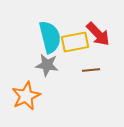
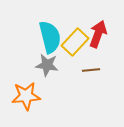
red arrow: rotated 116 degrees counterclockwise
yellow rectangle: rotated 36 degrees counterclockwise
orange star: rotated 20 degrees clockwise
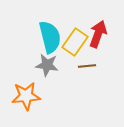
yellow rectangle: rotated 8 degrees counterclockwise
brown line: moved 4 px left, 4 px up
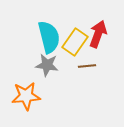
cyan semicircle: moved 1 px left
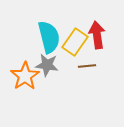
red arrow: moved 1 px left, 1 px down; rotated 28 degrees counterclockwise
orange star: moved 1 px left, 20 px up; rotated 28 degrees counterclockwise
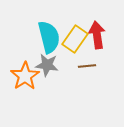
yellow rectangle: moved 3 px up
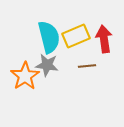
red arrow: moved 7 px right, 4 px down
yellow rectangle: moved 1 px right, 3 px up; rotated 32 degrees clockwise
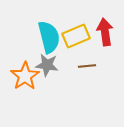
red arrow: moved 1 px right, 7 px up
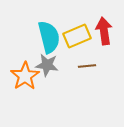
red arrow: moved 1 px left, 1 px up
yellow rectangle: moved 1 px right
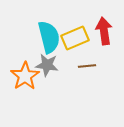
yellow rectangle: moved 2 px left, 2 px down
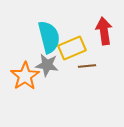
yellow rectangle: moved 3 px left, 10 px down
